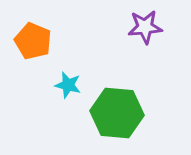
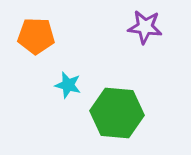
purple star: rotated 12 degrees clockwise
orange pentagon: moved 3 px right, 5 px up; rotated 21 degrees counterclockwise
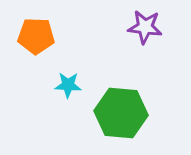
cyan star: rotated 12 degrees counterclockwise
green hexagon: moved 4 px right
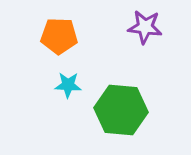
orange pentagon: moved 23 px right
green hexagon: moved 3 px up
